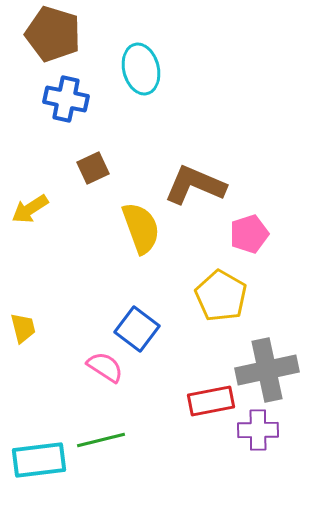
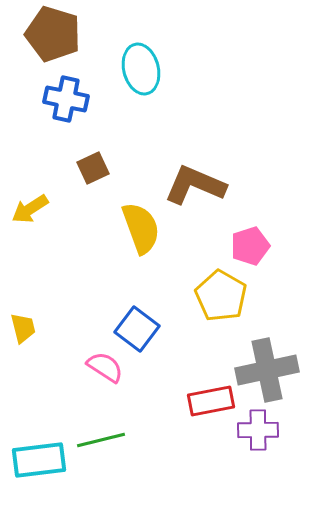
pink pentagon: moved 1 px right, 12 px down
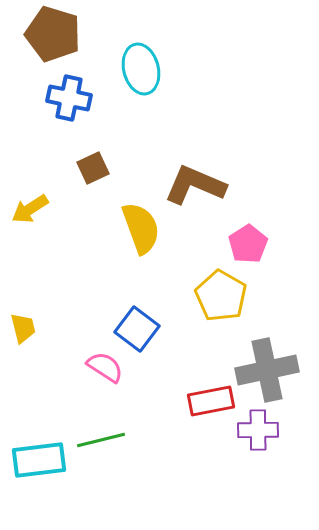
blue cross: moved 3 px right, 1 px up
pink pentagon: moved 2 px left, 2 px up; rotated 15 degrees counterclockwise
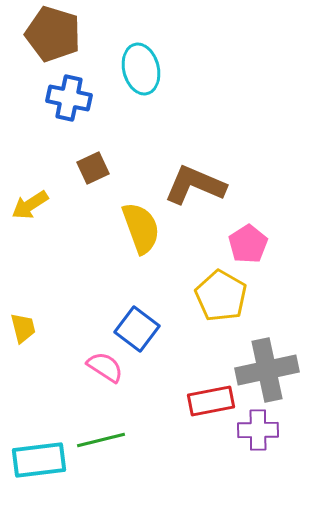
yellow arrow: moved 4 px up
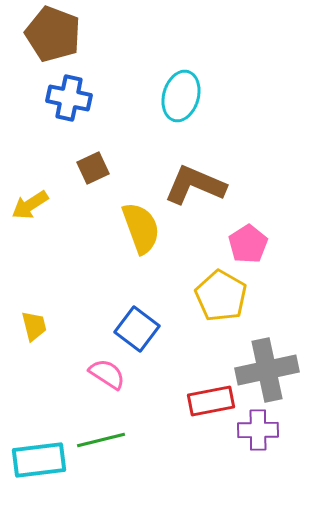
brown pentagon: rotated 4 degrees clockwise
cyan ellipse: moved 40 px right, 27 px down; rotated 30 degrees clockwise
yellow trapezoid: moved 11 px right, 2 px up
pink semicircle: moved 2 px right, 7 px down
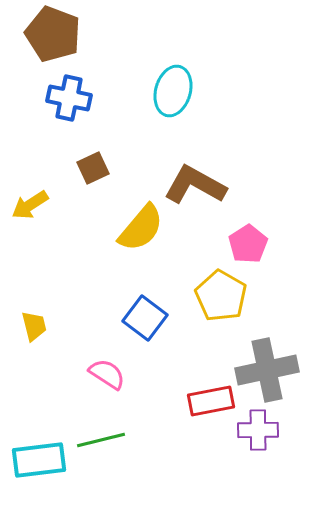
cyan ellipse: moved 8 px left, 5 px up
brown L-shape: rotated 6 degrees clockwise
yellow semicircle: rotated 60 degrees clockwise
blue square: moved 8 px right, 11 px up
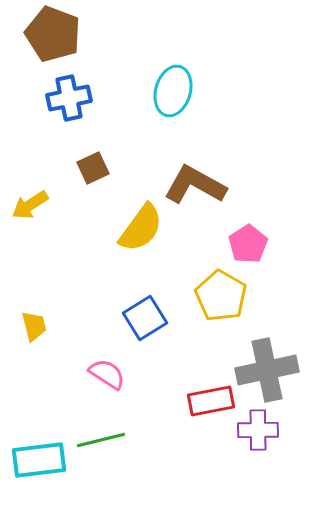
blue cross: rotated 24 degrees counterclockwise
yellow semicircle: rotated 4 degrees counterclockwise
blue square: rotated 21 degrees clockwise
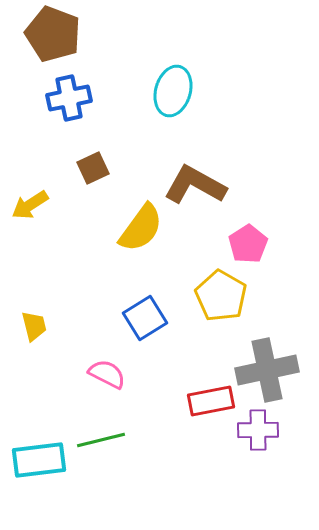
pink semicircle: rotated 6 degrees counterclockwise
